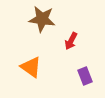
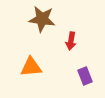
red arrow: rotated 18 degrees counterclockwise
orange triangle: rotated 40 degrees counterclockwise
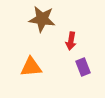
purple rectangle: moved 2 px left, 9 px up
